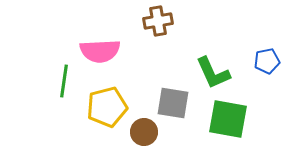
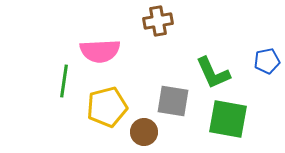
gray square: moved 2 px up
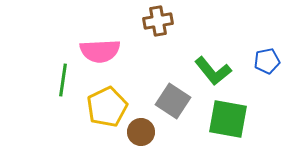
green L-shape: moved 2 px up; rotated 15 degrees counterclockwise
green line: moved 1 px left, 1 px up
gray square: rotated 24 degrees clockwise
yellow pentagon: rotated 12 degrees counterclockwise
brown circle: moved 3 px left
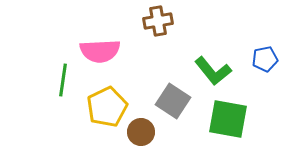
blue pentagon: moved 2 px left, 2 px up
